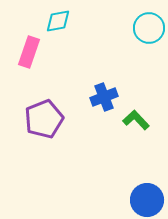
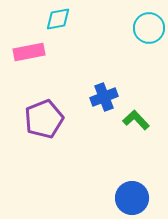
cyan diamond: moved 2 px up
pink rectangle: rotated 60 degrees clockwise
blue circle: moved 15 px left, 2 px up
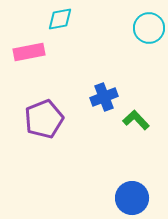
cyan diamond: moved 2 px right
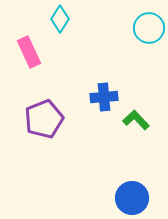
cyan diamond: rotated 48 degrees counterclockwise
pink rectangle: rotated 76 degrees clockwise
blue cross: rotated 16 degrees clockwise
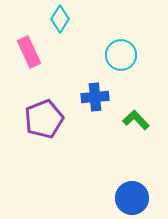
cyan circle: moved 28 px left, 27 px down
blue cross: moved 9 px left
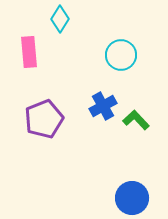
pink rectangle: rotated 20 degrees clockwise
blue cross: moved 8 px right, 9 px down; rotated 24 degrees counterclockwise
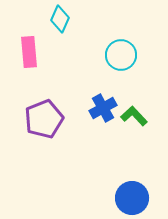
cyan diamond: rotated 8 degrees counterclockwise
blue cross: moved 2 px down
green L-shape: moved 2 px left, 4 px up
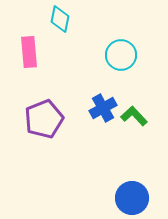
cyan diamond: rotated 12 degrees counterclockwise
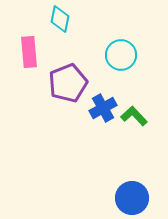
purple pentagon: moved 24 px right, 36 px up
